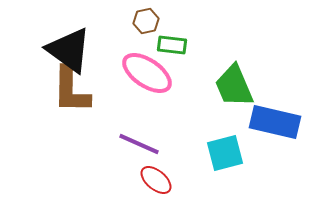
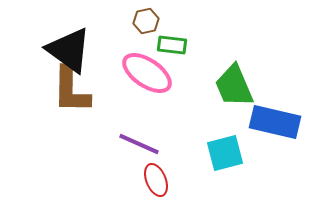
red ellipse: rotated 28 degrees clockwise
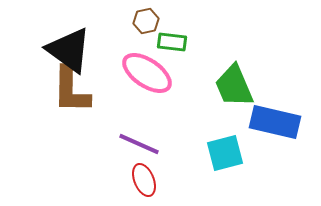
green rectangle: moved 3 px up
red ellipse: moved 12 px left
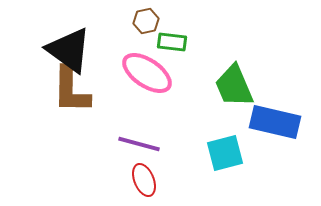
purple line: rotated 9 degrees counterclockwise
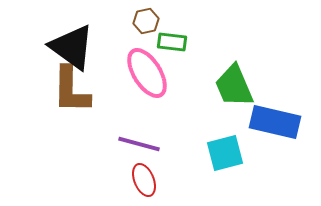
black triangle: moved 3 px right, 3 px up
pink ellipse: rotated 24 degrees clockwise
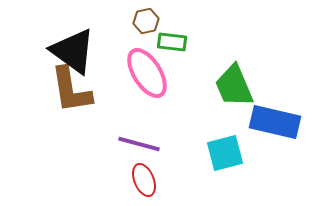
black triangle: moved 1 px right, 4 px down
brown L-shape: rotated 10 degrees counterclockwise
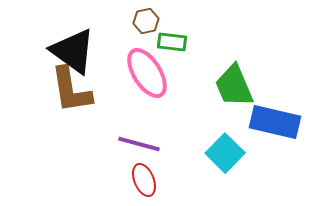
cyan square: rotated 30 degrees counterclockwise
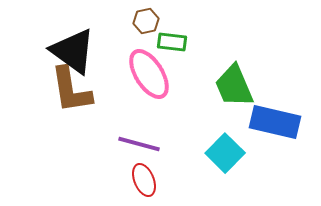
pink ellipse: moved 2 px right, 1 px down
